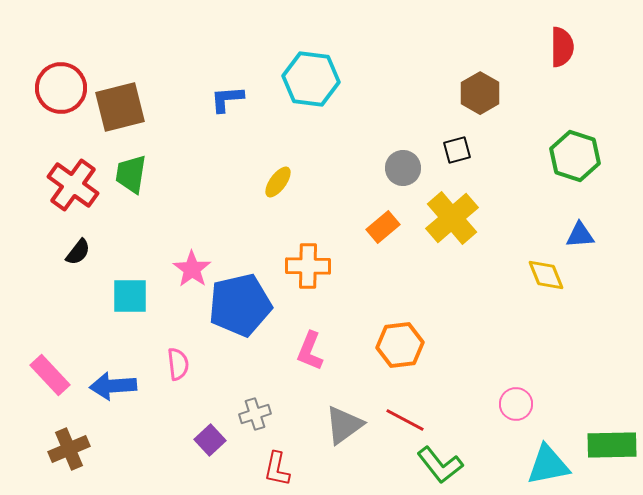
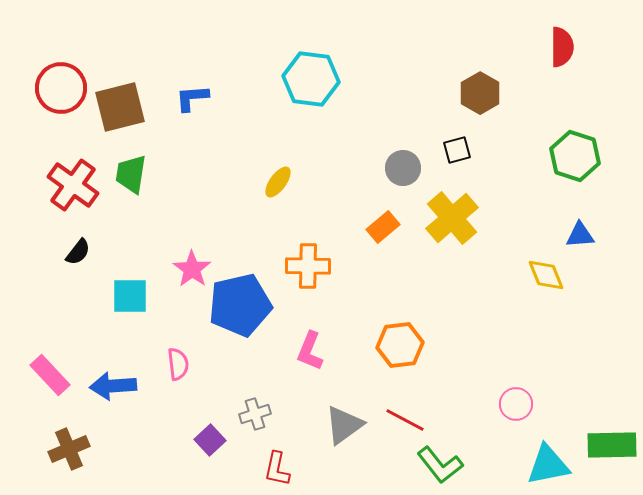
blue L-shape: moved 35 px left, 1 px up
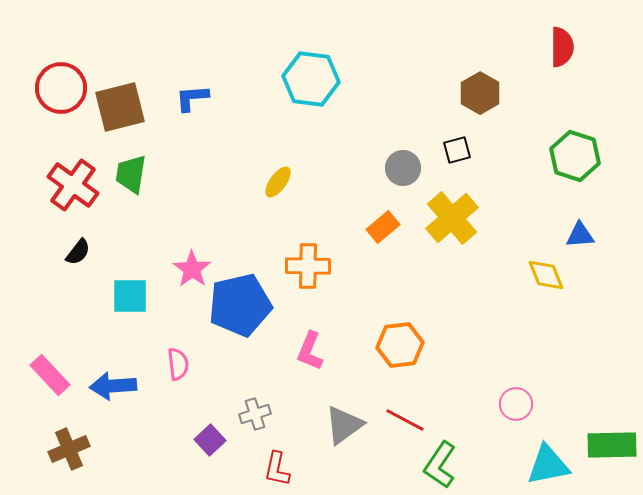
green L-shape: rotated 72 degrees clockwise
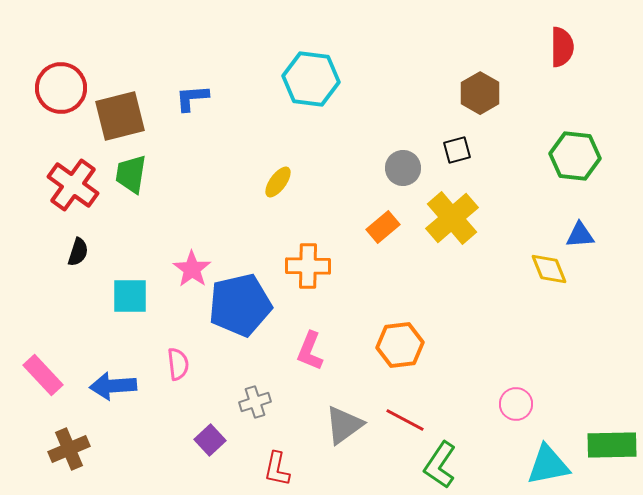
brown square: moved 9 px down
green hexagon: rotated 12 degrees counterclockwise
black semicircle: rotated 20 degrees counterclockwise
yellow diamond: moved 3 px right, 6 px up
pink rectangle: moved 7 px left
gray cross: moved 12 px up
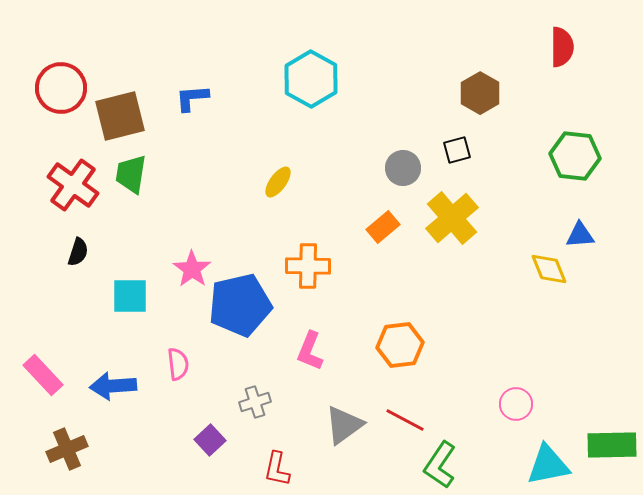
cyan hexagon: rotated 22 degrees clockwise
brown cross: moved 2 px left
